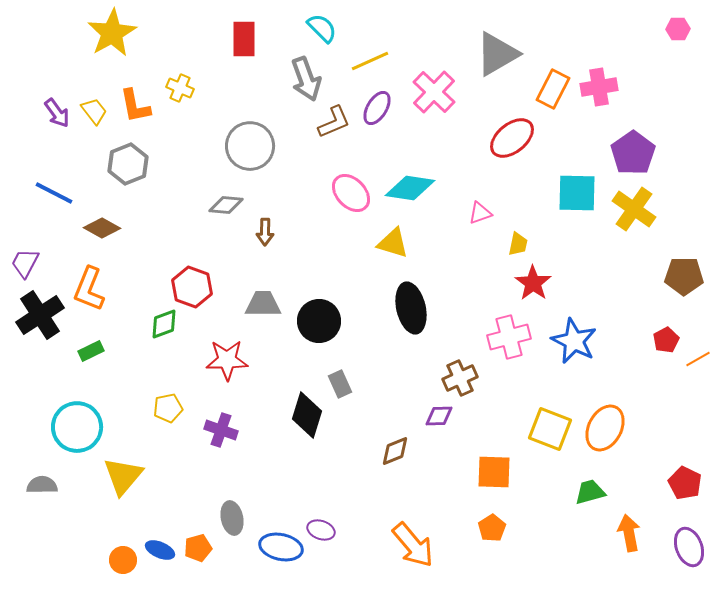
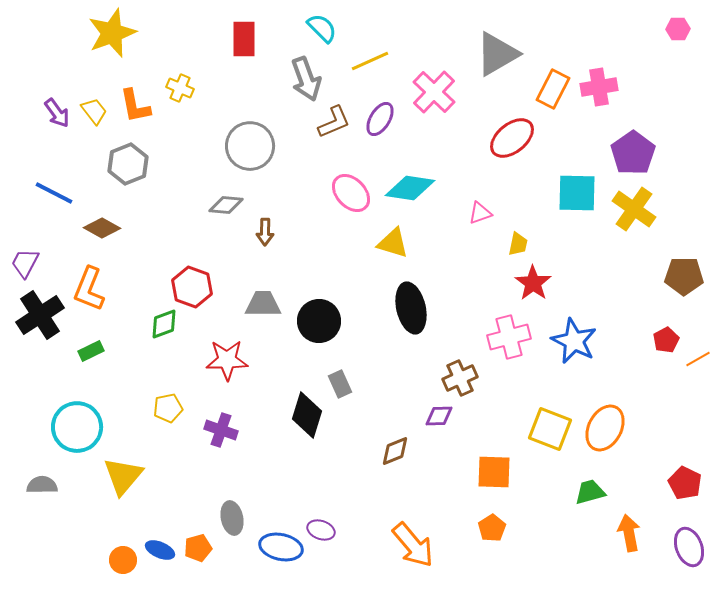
yellow star at (112, 33): rotated 9 degrees clockwise
purple ellipse at (377, 108): moved 3 px right, 11 px down
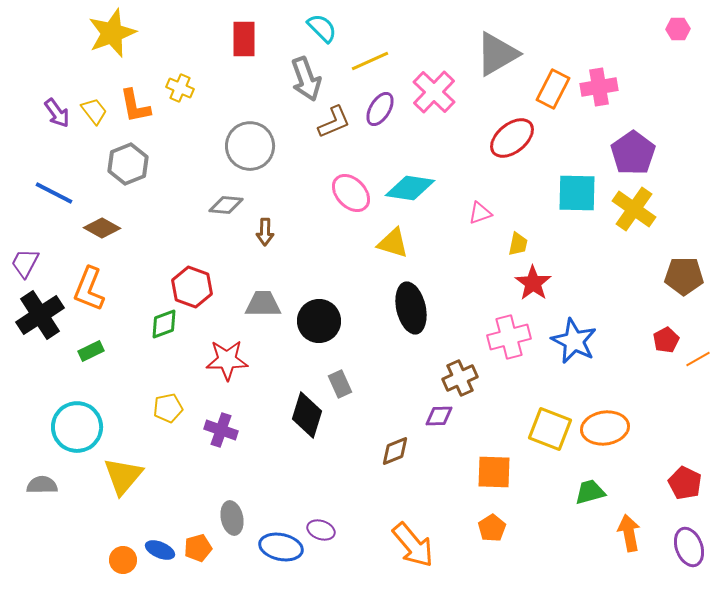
purple ellipse at (380, 119): moved 10 px up
orange ellipse at (605, 428): rotated 54 degrees clockwise
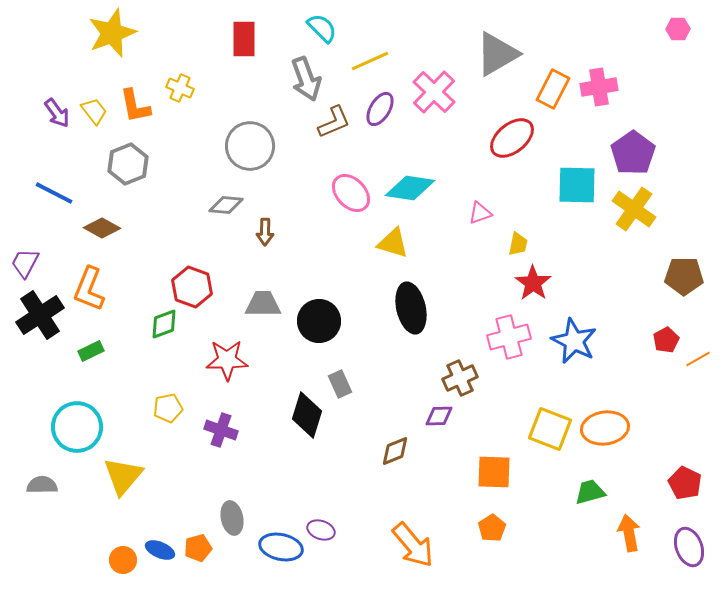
cyan square at (577, 193): moved 8 px up
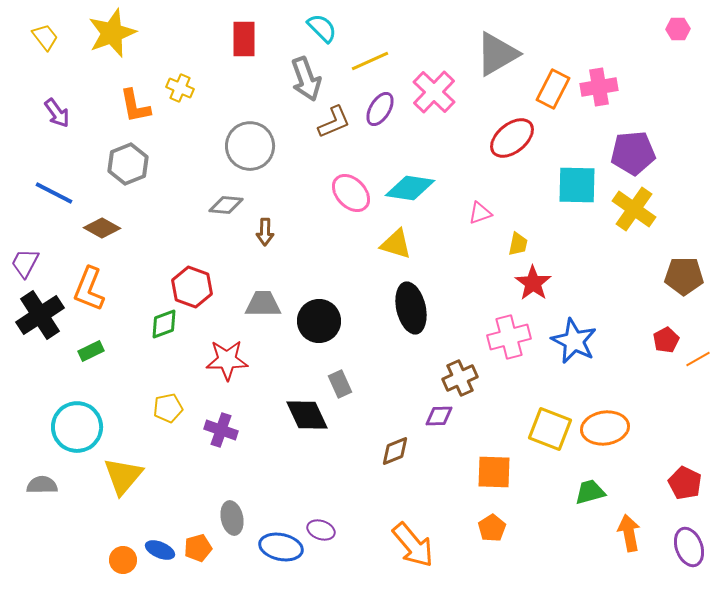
yellow trapezoid at (94, 111): moved 49 px left, 74 px up
purple pentagon at (633, 153): rotated 30 degrees clockwise
yellow triangle at (393, 243): moved 3 px right, 1 px down
black diamond at (307, 415): rotated 42 degrees counterclockwise
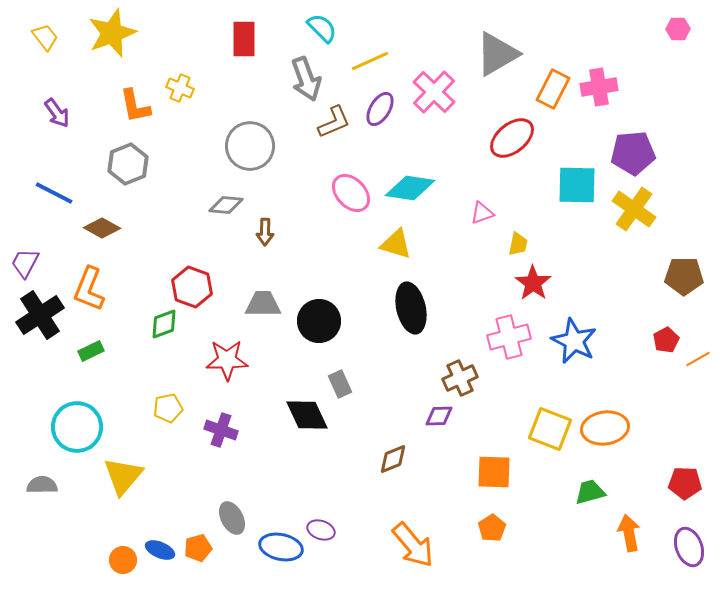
pink triangle at (480, 213): moved 2 px right
brown diamond at (395, 451): moved 2 px left, 8 px down
red pentagon at (685, 483): rotated 24 degrees counterclockwise
gray ellipse at (232, 518): rotated 16 degrees counterclockwise
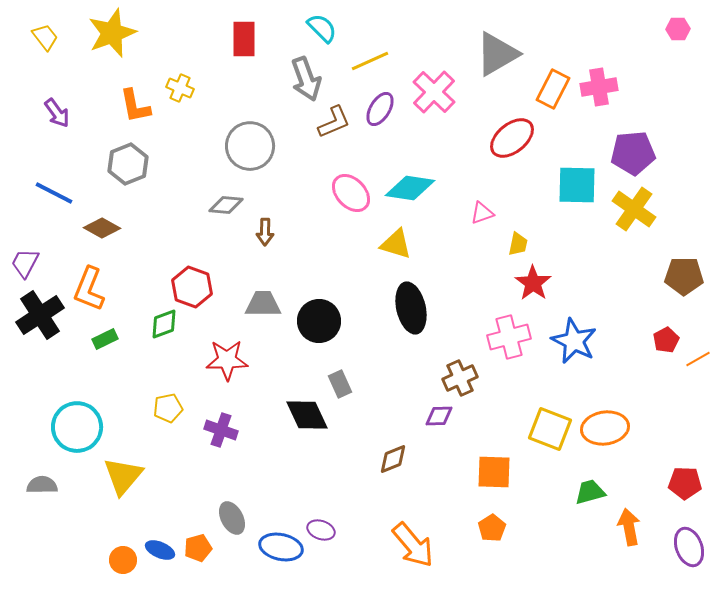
green rectangle at (91, 351): moved 14 px right, 12 px up
orange arrow at (629, 533): moved 6 px up
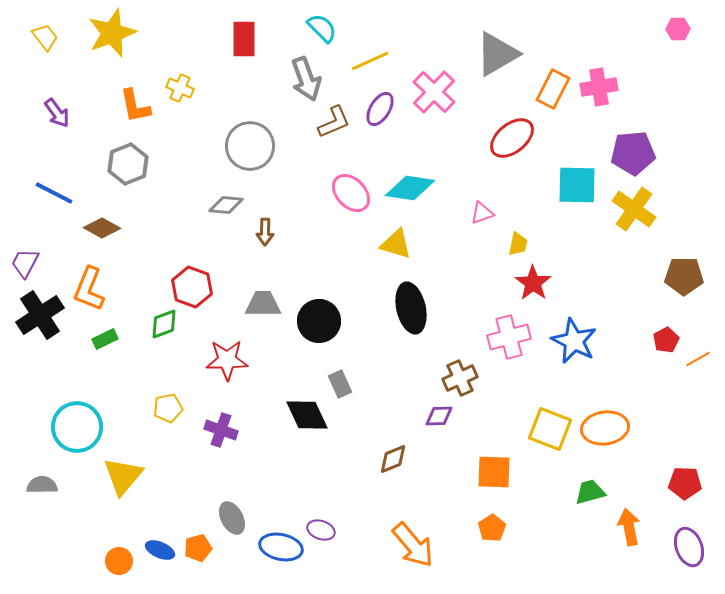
orange circle at (123, 560): moved 4 px left, 1 px down
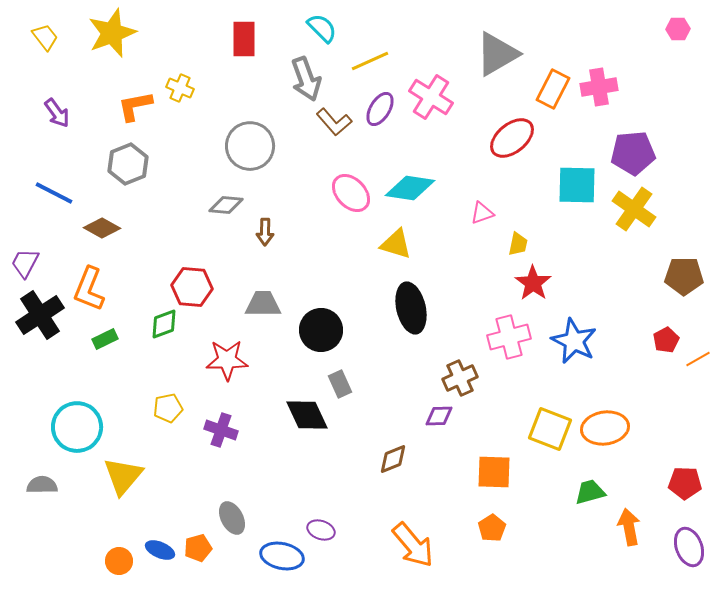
pink cross at (434, 92): moved 3 px left, 5 px down; rotated 12 degrees counterclockwise
orange L-shape at (135, 106): rotated 90 degrees clockwise
brown L-shape at (334, 122): rotated 72 degrees clockwise
red hexagon at (192, 287): rotated 15 degrees counterclockwise
black circle at (319, 321): moved 2 px right, 9 px down
blue ellipse at (281, 547): moved 1 px right, 9 px down
